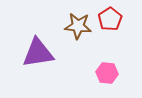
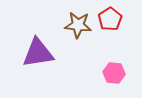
brown star: moved 1 px up
pink hexagon: moved 7 px right
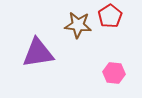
red pentagon: moved 3 px up
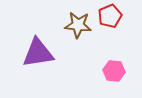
red pentagon: rotated 10 degrees clockwise
pink hexagon: moved 2 px up
